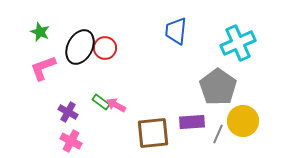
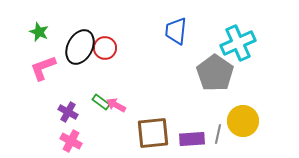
green star: moved 1 px left
gray pentagon: moved 3 px left, 14 px up
purple rectangle: moved 17 px down
gray line: rotated 12 degrees counterclockwise
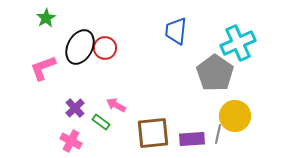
green star: moved 7 px right, 14 px up; rotated 18 degrees clockwise
green rectangle: moved 20 px down
purple cross: moved 7 px right, 4 px up; rotated 18 degrees clockwise
yellow circle: moved 8 px left, 5 px up
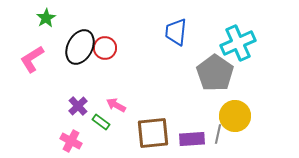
blue trapezoid: moved 1 px down
pink L-shape: moved 11 px left, 9 px up; rotated 12 degrees counterclockwise
purple cross: moved 3 px right, 2 px up
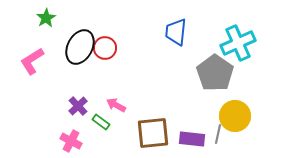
pink L-shape: moved 2 px down
purple rectangle: rotated 10 degrees clockwise
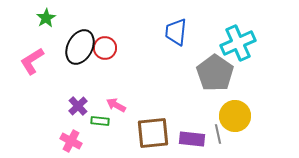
green rectangle: moved 1 px left, 1 px up; rotated 30 degrees counterclockwise
gray line: rotated 24 degrees counterclockwise
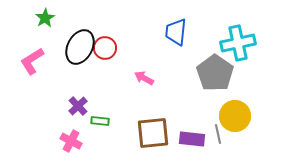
green star: moved 1 px left
cyan cross: rotated 12 degrees clockwise
pink arrow: moved 28 px right, 27 px up
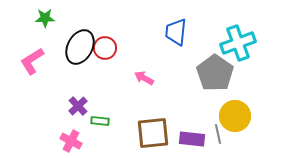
green star: rotated 30 degrees clockwise
cyan cross: rotated 8 degrees counterclockwise
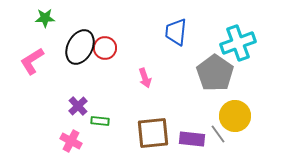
pink arrow: moved 1 px right; rotated 138 degrees counterclockwise
gray line: rotated 24 degrees counterclockwise
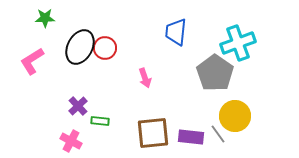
purple rectangle: moved 1 px left, 2 px up
